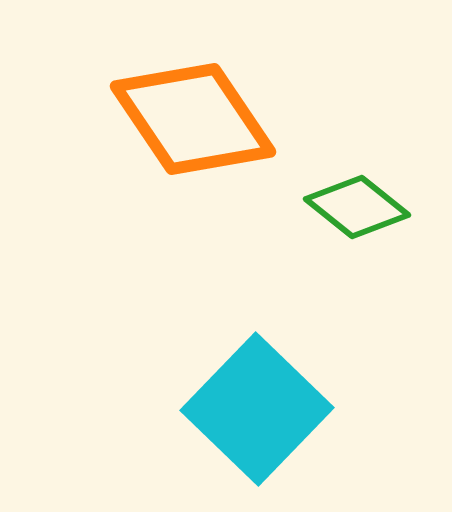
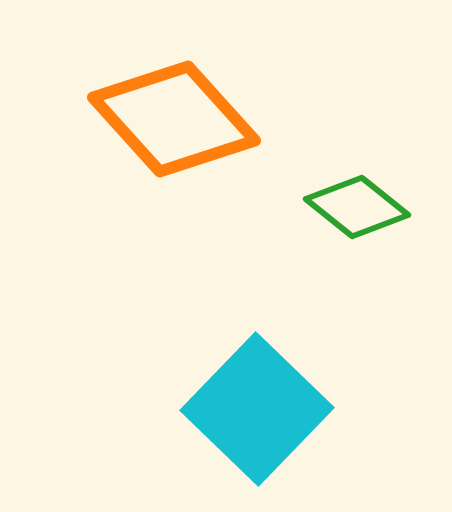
orange diamond: moved 19 px left; rotated 8 degrees counterclockwise
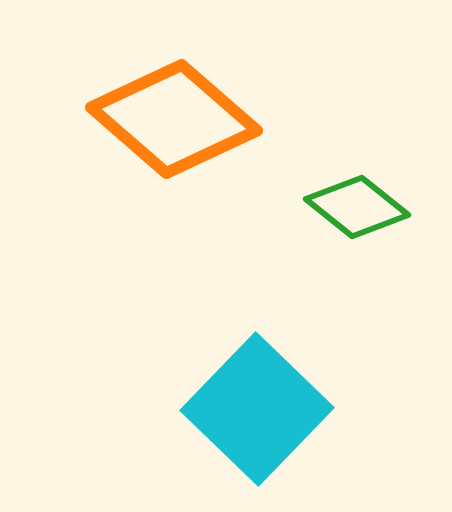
orange diamond: rotated 7 degrees counterclockwise
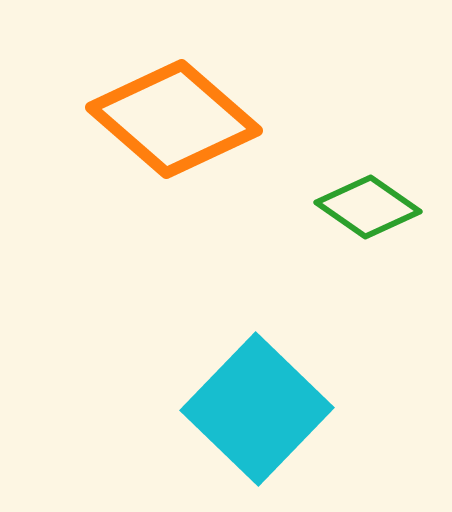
green diamond: moved 11 px right; rotated 4 degrees counterclockwise
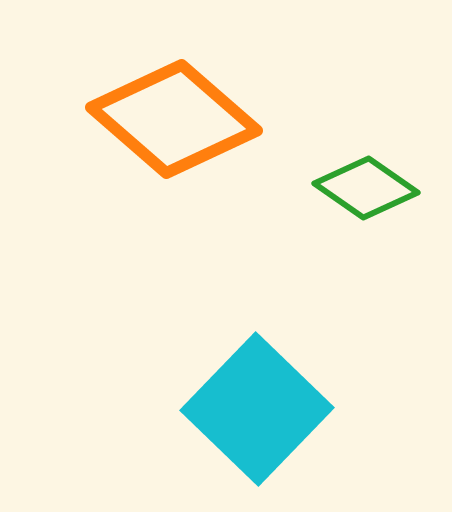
green diamond: moved 2 px left, 19 px up
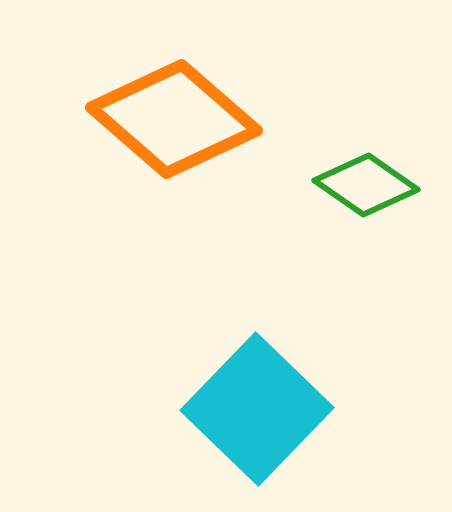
green diamond: moved 3 px up
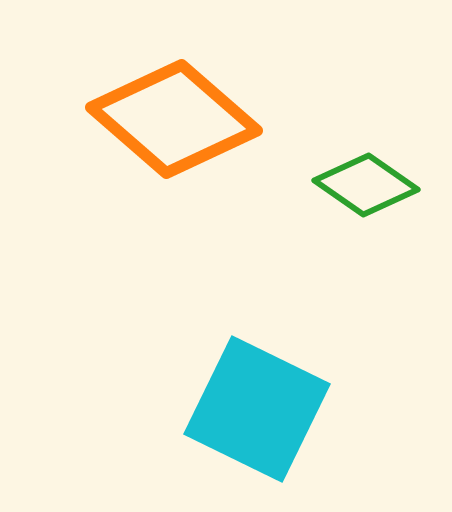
cyan square: rotated 18 degrees counterclockwise
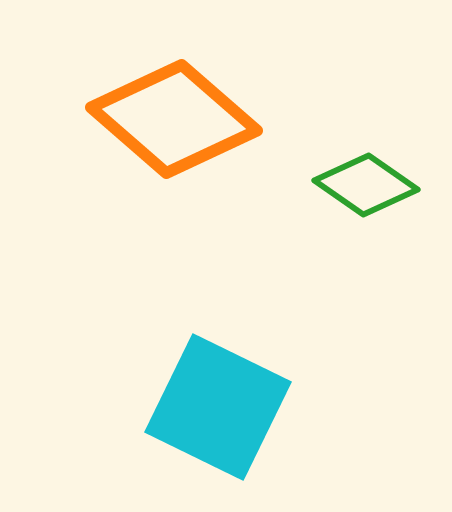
cyan square: moved 39 px left, 2 px up
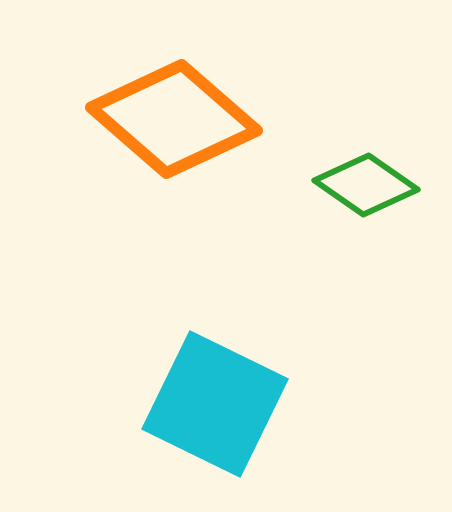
cyan square: moved 3 px left, 3 px up
